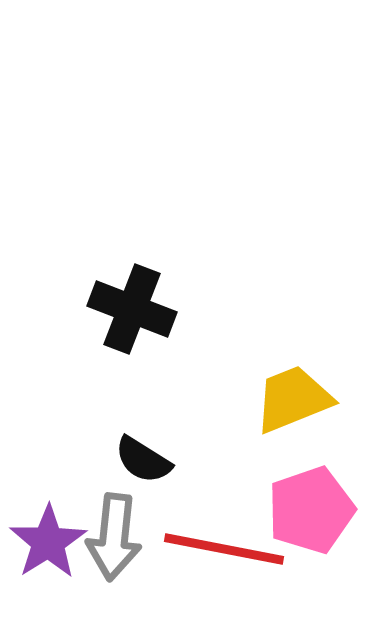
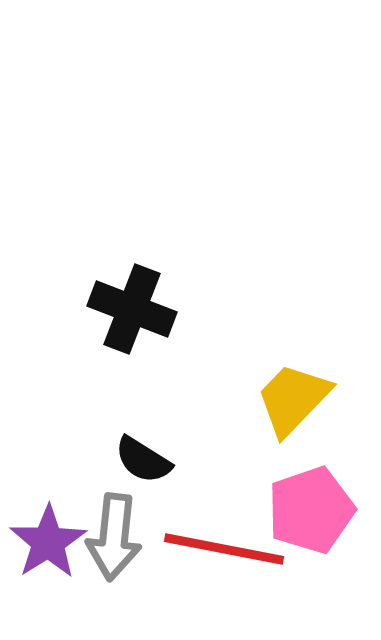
yellow trapezoid: rotated 24 degrees counterclockwise
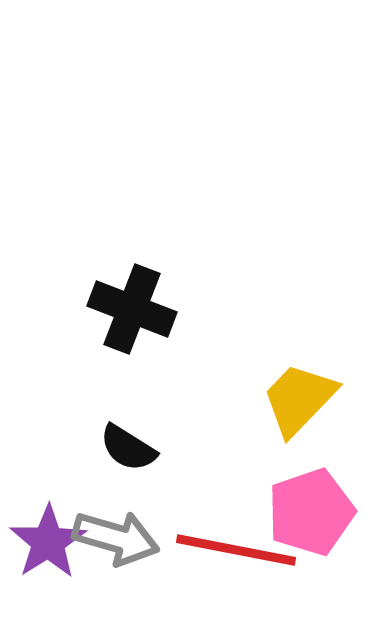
yellow trapezoid: moved 6 px right
black semicircle: moved 15 px left, 12 px up
pink pentagon: moved 2 px down
gray arrow: moved 2 px right, 1 px down; rotated 80 degrees counterclockwise
red line: moved 12 px right, 1 px down
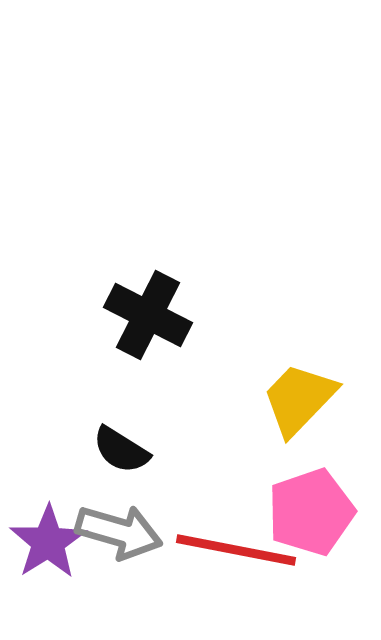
black cross: moved 16 px right, 6 px down; rotated 6 degrees clockwise
black semicircle: moved 7 px left, 2 px down
gray arrow: moved 3 px right, 6 px up
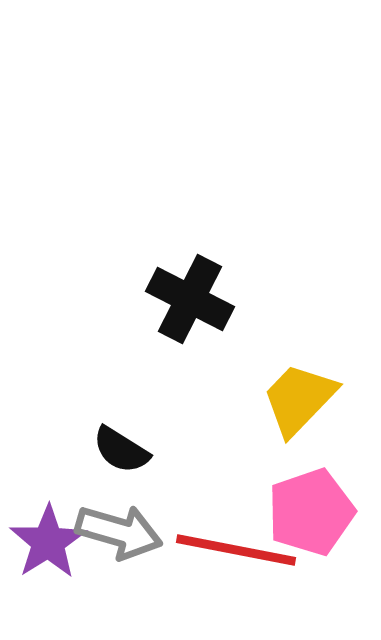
black cross: moved 42 px right, 16 px up
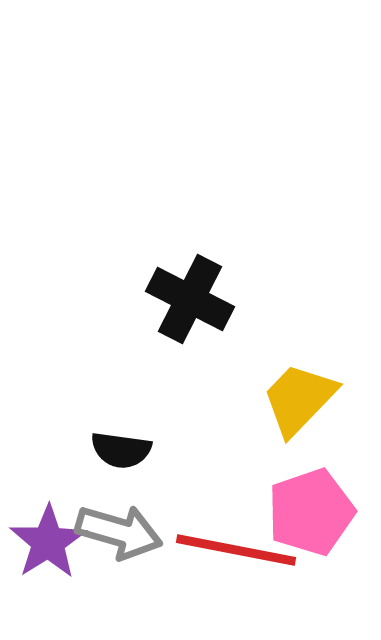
black semicircle: rotated 24 degrees counterclockwise
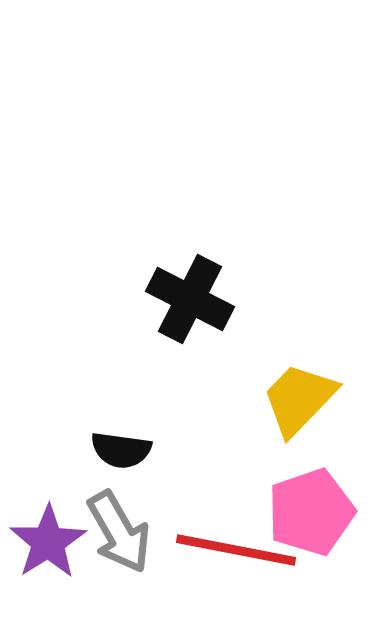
gray arrow: rotated 44 degrees clockwise
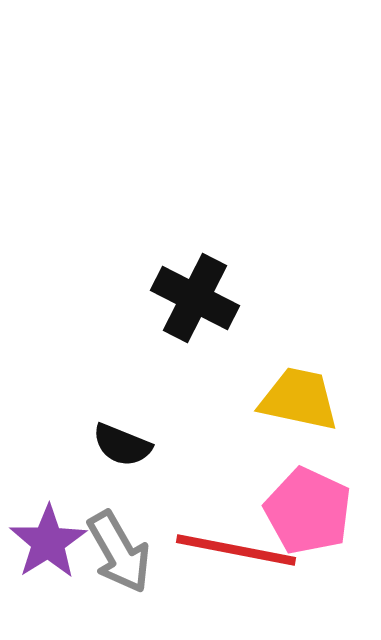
black cross: moved 5 px right, 1 px up
yellow trapezoid: rotated 58 degrees clockwise
black semicircle: moved 1 px right, 5 px up; rotated 14 degrees clockwise
pink pentagon: moved 3 px left, 1 px up; rotated 28 degrees counterclockwise
gray arrow: moved 20 px down
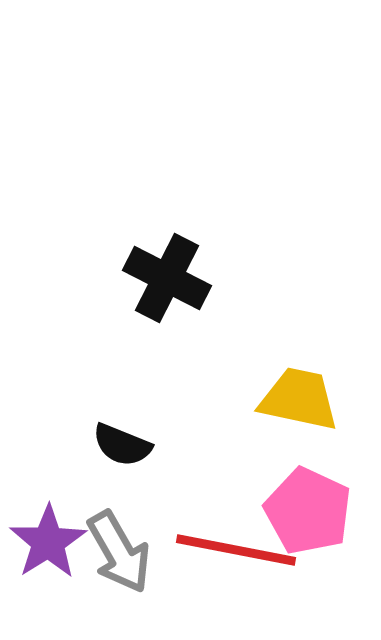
black cross: moved 28 px left, 20 px up
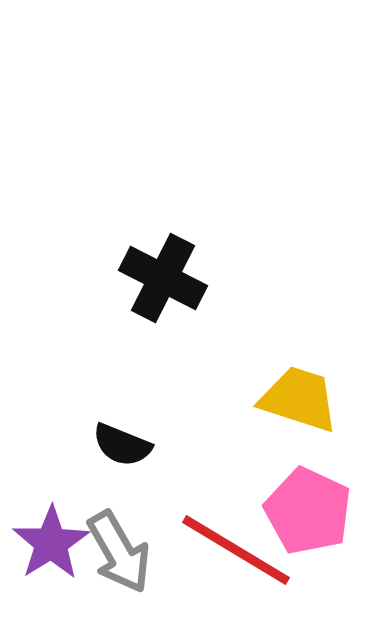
black cross: moved 4 px left
yellow trapezoid: rotated 6 degrees clockwise
purple star: moved 3 px right, 1 px down
red line: rotated 20 degrees clockwise
